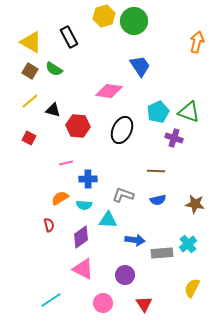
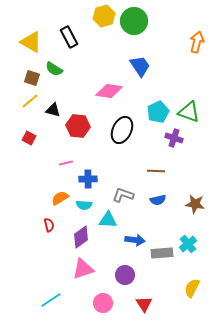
brown square: moved 2 px right, 7 px down; rotated 14 degrees counterclockwise
pink triangle: rotated 45 degrees counterclockwise
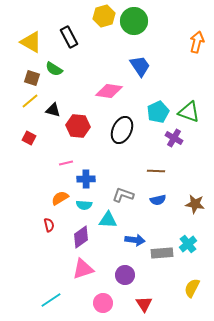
purple cross: rotated 12 degrees clockwise
blue cross: moved 2 px left
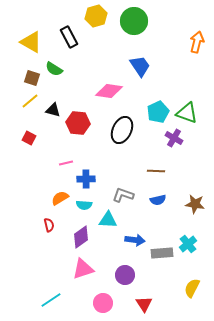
yellow hexagon: moved 8 px left
green triangle: moved 2 px left, 1 px down
red hexagon: moved 3 px up
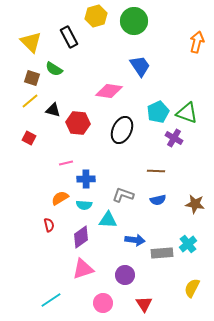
yellow triangle: rotated 15 degrees clockwise
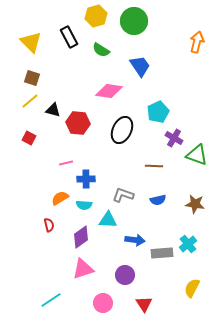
green semicircle: moved 47 px right, 19 px up
green triangle: moved 10 px right, 42 px down
brown line: moved 2 px left, 5 px up
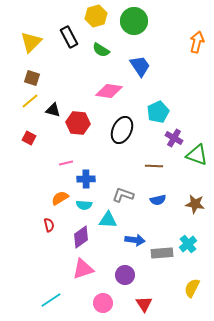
yellow triangle: rotated 30 degrees clockwise
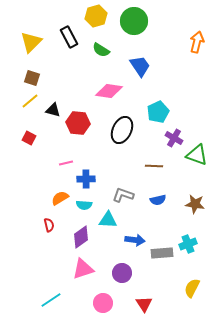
cyan cross: rotated 18 degrees clockwise
purple circle: moved 3 px left, 2 px up
